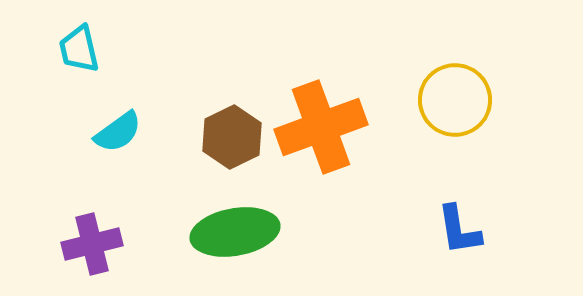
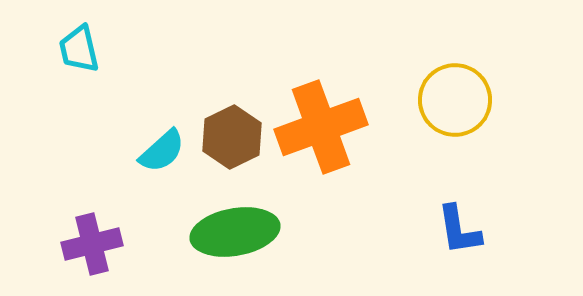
cyan semicircle: moved 44 px right, 19 px down; rotated 6 degrees counterclockwise
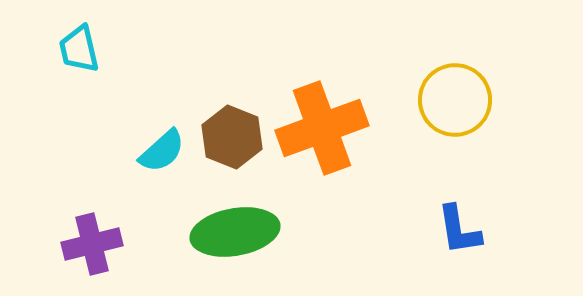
orange cross: moved 1 px right, 1 px down
brown hexagon: rotated 12 degrees counterclockwise
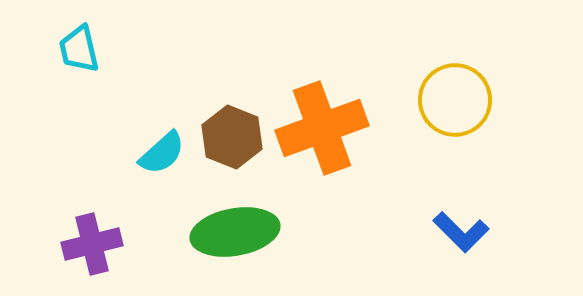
cyan semicircle: moved 2 px down
blue L-shape: moved 2 px right, 2 px down; rotated 36 degrees counterclockwise
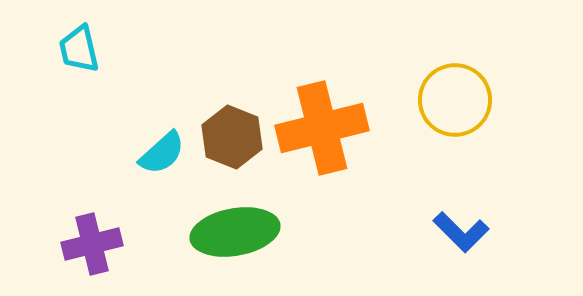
orange cross: rotated 6 degrees clockwise
